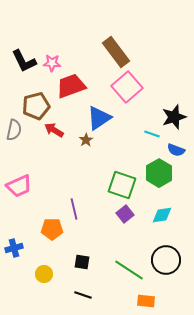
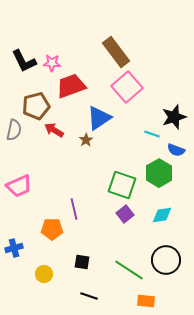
black line: moved 6 px right, 1 px down
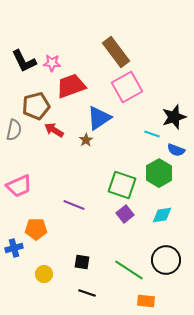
pink square: rotated 12 degrees clockwise
purple line: moved 4 px up; rotated 55 degrees counterclockwise
orange pentagon: moved 16 px left
black line: moved 2 px left, 3 px up
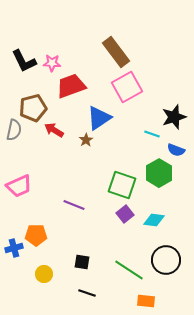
brown pentagon: moved 3 px left, 2 px down
cyan diamond: moved 8 px left, 5 px down; rotated 15 degrees clockwise
orange pentagon: moved 6 px down
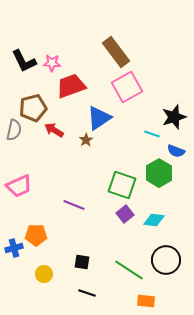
blue semicircle: moved 1 px down
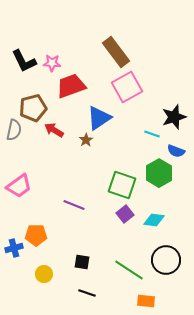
pink trapezoid: rotated 12 degrees counterclockwise
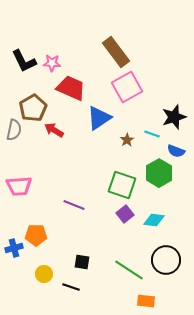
red trapezoid: moved 2 px down; rotated 44 degrees clockwise
brown pentagon: rotated 16 degrees counterclockwise
brown star: moved 41 px right
pink trapezoid: rotated 32 degrees clockwise
black line: moved 16 px left, 6 px up
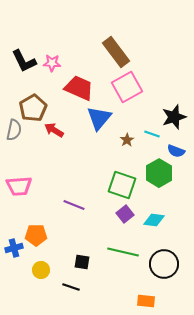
red trapezoid: moved 8 px right
blue triangle: rotated 16 degrees counterclockwise
black circle: moved 2 px left, 4 px down
green line: moved 6 px left, 18 px up; rotated 20 degrees counterclockwise
yellow circle: moved 3 px left, 4 px up
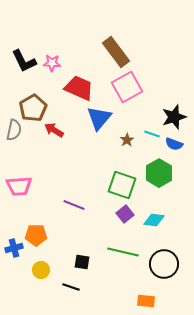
blue semicircle: moved 2 px left, 7 px up
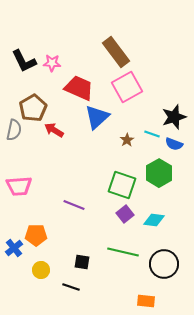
blue triangle: moved 2 px left, 1 px up; rotated 8 degrees clockwise
blue cross: rotated 24 degrees counterclockwise
